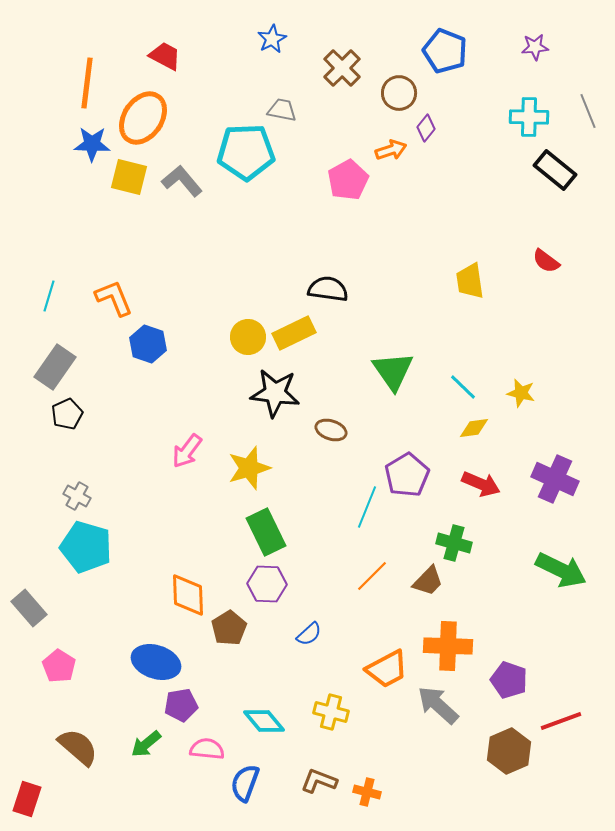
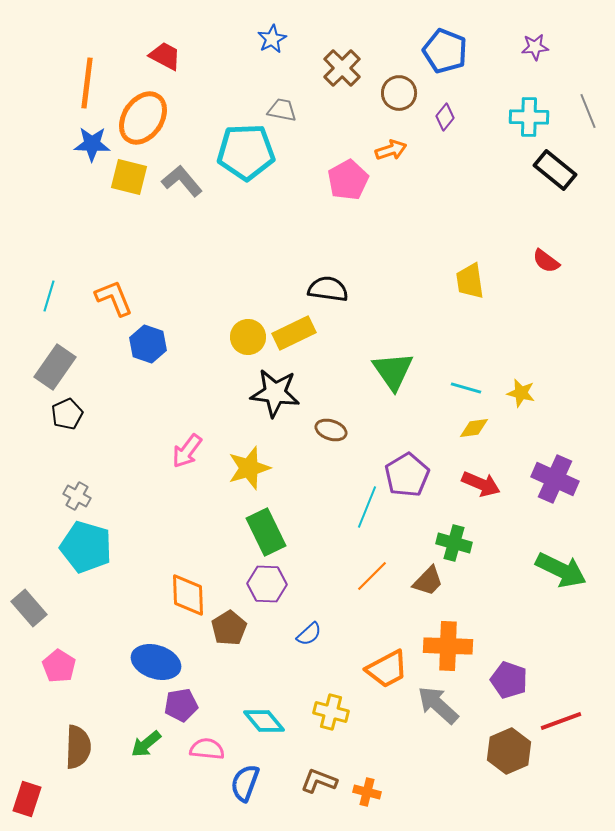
purple diamond at (426, 128): moved 19 px right, 11 px up
cyan line at (463, 387): moved 3 px right, 1 px down; rotated 28 degrees counterclockwise
brown semicircle at (78, 747): rotated 51 degrees clockwise
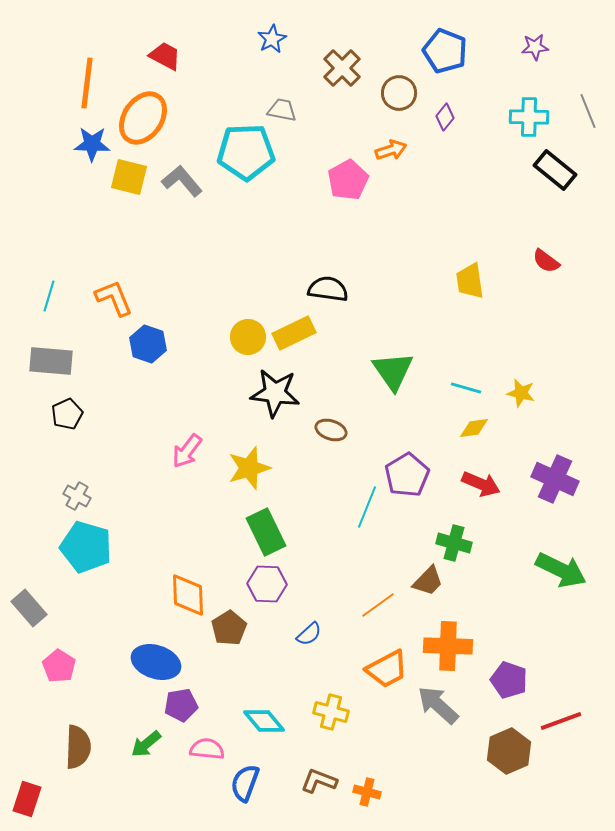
gray rectangle at (55, 367): moved 4 px left, 6 px up; rotated 60 degrees clockwise
orange line at (372, 576): moved 6 px right, 29 px down; rotated 9 degrees clockwise
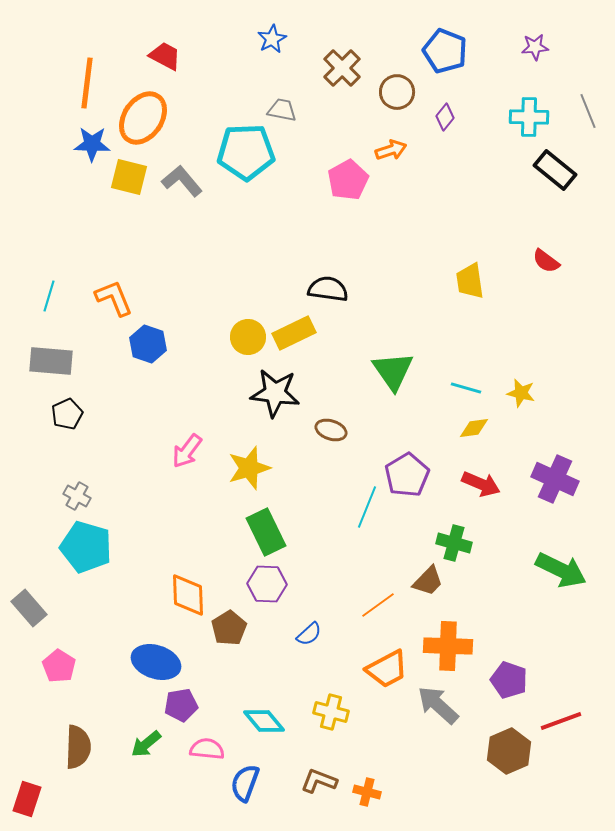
brown circle at (399, 93): moved 2 px left, 1 px up
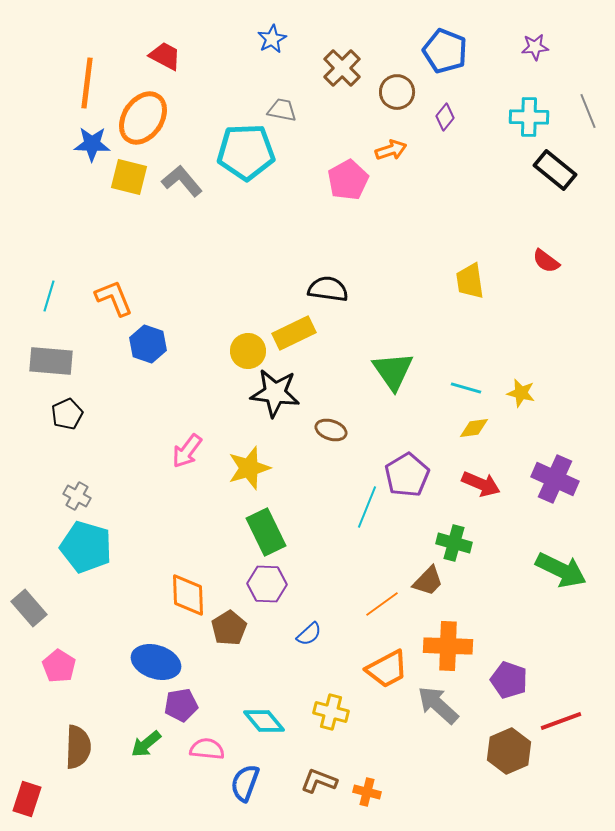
yellow circle at (248, 337): moved 14 px down
orange line at (378, 605): moved 4 px right, 1 px up
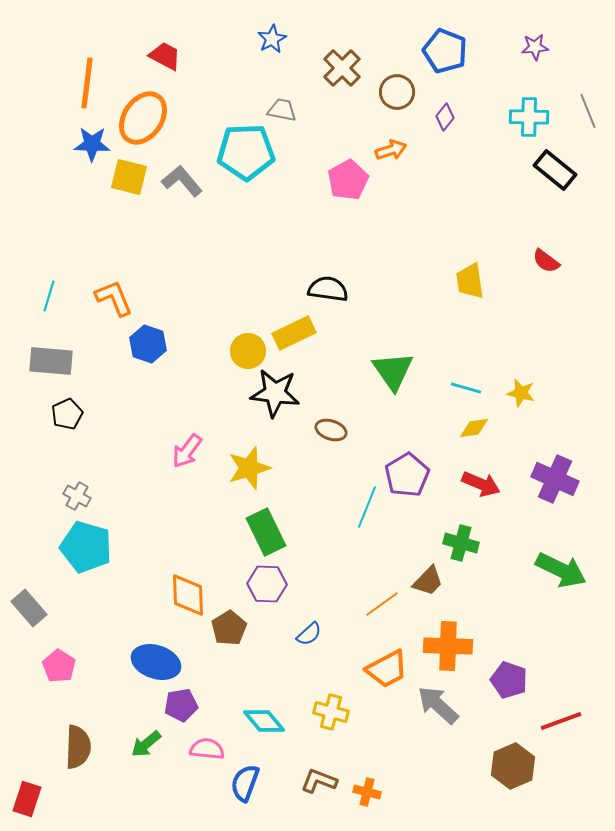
green cross at (454, 543): moved 7 px right
brown hexagon at (509, 751): moved 4 px right, 15 px down
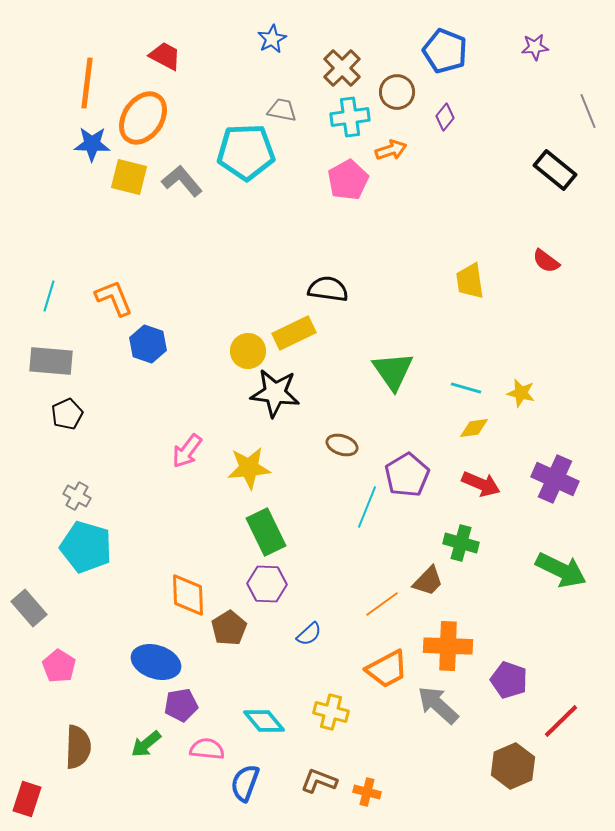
cyan cross at (529, 117): moved 179 px left; rotated 9 degrees counterclockwise
brown ellipse at (331, 430): moved 11 px right, 15 px down
yellow star at (249, 468): rotated 12 degrees clockwise
red line at (561, 721): rotated 24 degrees counterclockwise
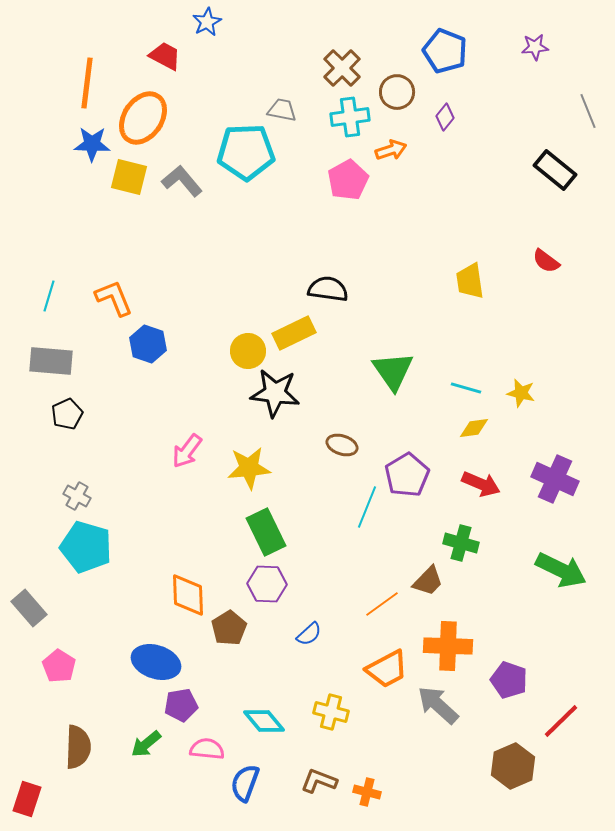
blue star at (272, 39): moved 65 px left, 17 px up
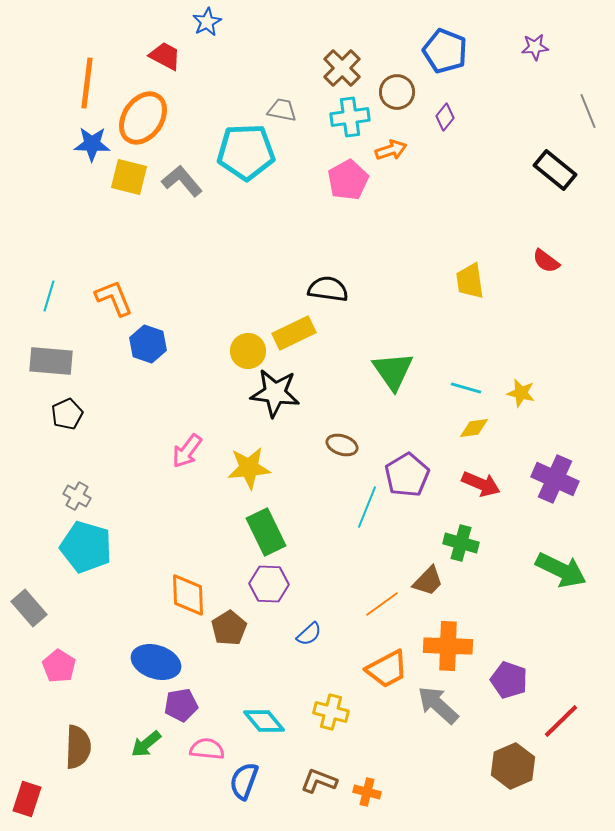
purple hexagon at (267, 584): moved 2 px right
blue semicircle at (245, 783): moved 1 px left, 2 px up
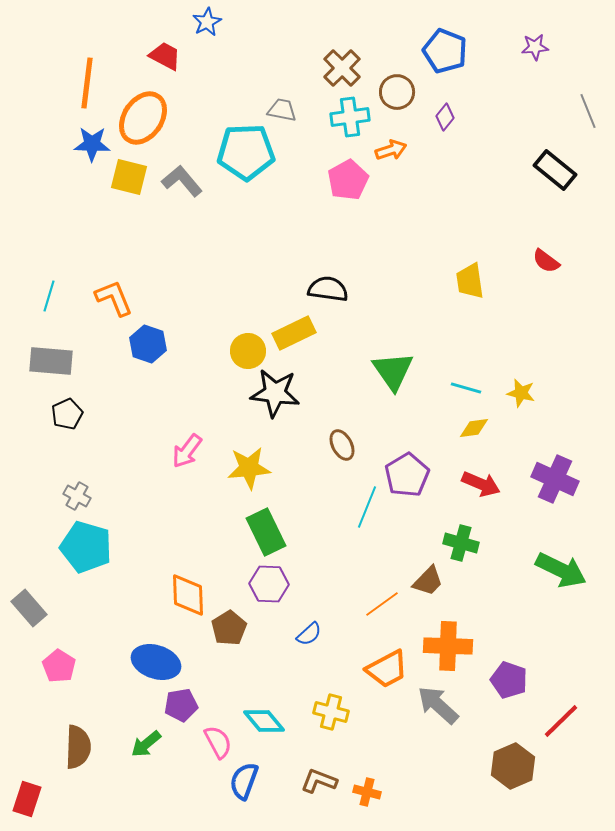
brown ellipse at (342, 445): rotated 44 degrees clockwise
pink semicircle at (207, 749): moved 11 px right, 7 px up; rotated 56 degrees clockwise
